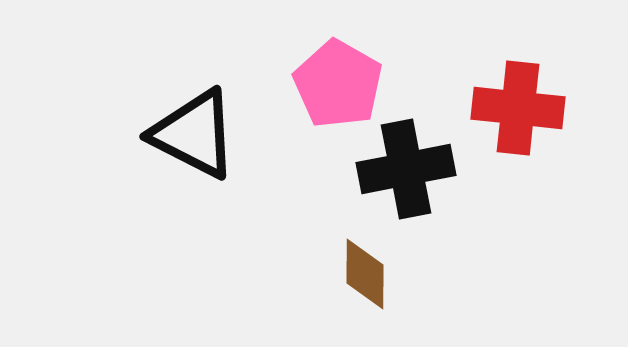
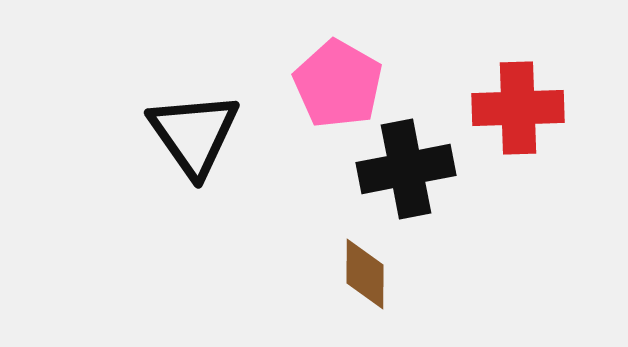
red cross: rotated 8 degrees counterclockwise
black triangle: rotated 28 degrees clockwise
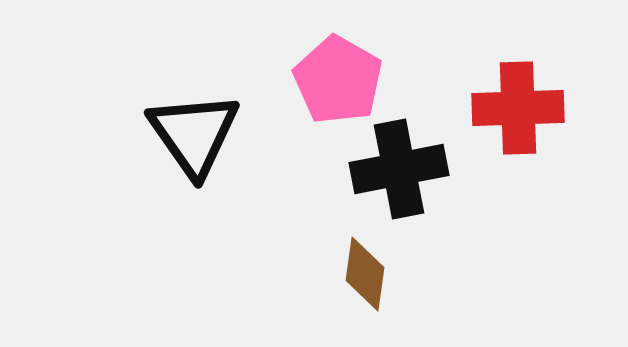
pink pentagon: moved 4 px up
black cross: moved 7 px left
brown diamond: rotated 8 degrees clockwise
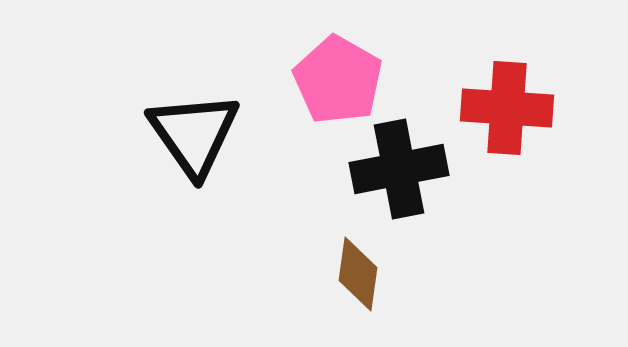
red cross: moved 11 px left; rotated 6 degrees clockwise
brown diamond: moved 7 px left
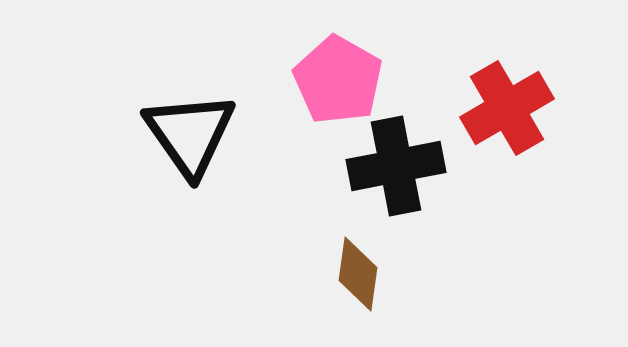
red cross: rotated 34 degrees counterclockwise
black triangle: moved 4 px left
black cross: moved 3 px left, 3 px up
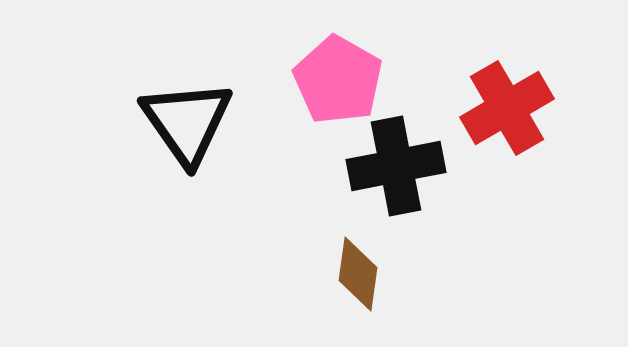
black triangle: moved 3 px left, 12 px up
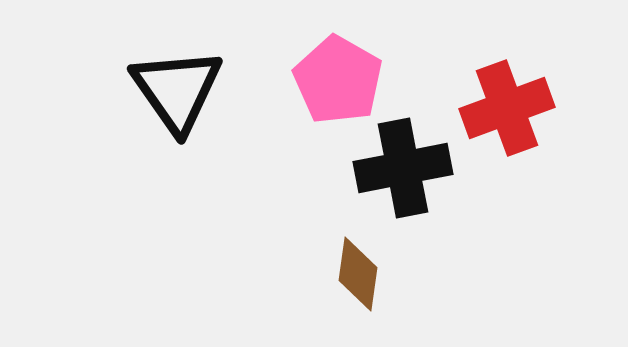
red cross: rotated 10 degrees clockwise
black triangle: moved 10 px left, 32 px up
black cross: moved 7 px right, 2 px down
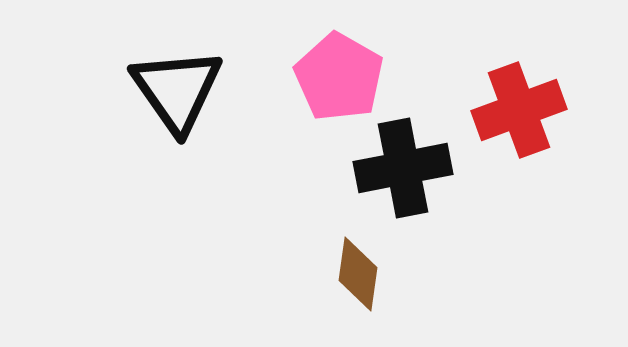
pink pentagon: moved 1 px right, 3 px up
red cross: moved 12 px right, 2 px down
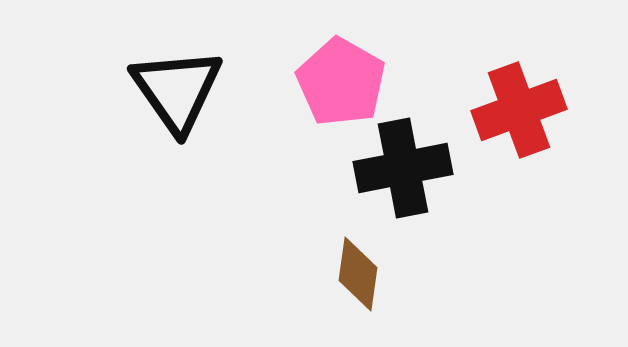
pink pentagon: moved 2 px right, 5 px down
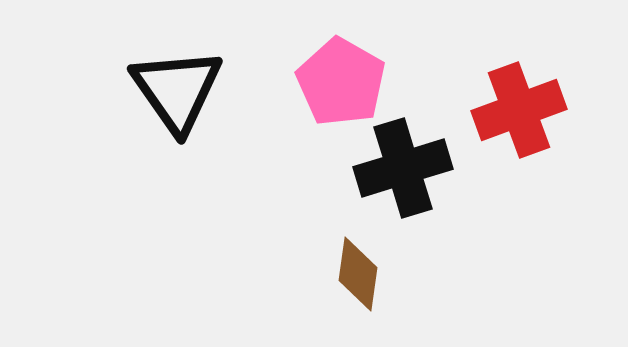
black cross: rotated 6 degrees counterclockwise
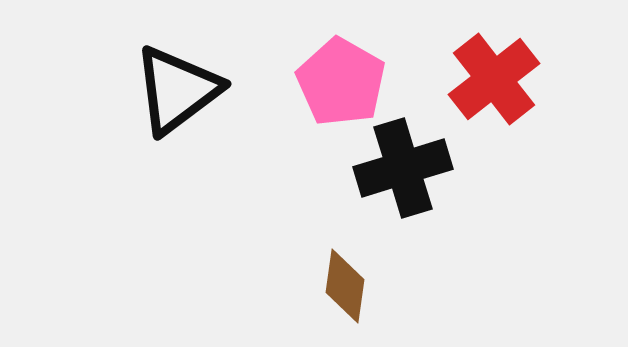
black triangle: rotated 28 degrees clockwise
red cross: moved 25 px left, 31 px up; rotated 18 degrees counterclockwise
brown diamond: moved 13 px left, 12 px down
